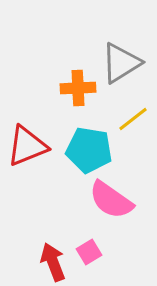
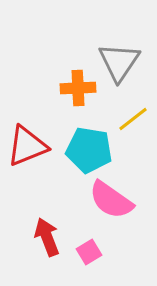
gray triangle: moved 2 px left, 1 px up; rotated 24 degrees counterclockwise
red arrow: moved 6 px left, 25 px up
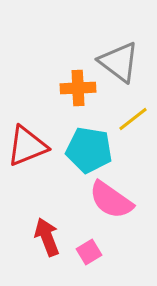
gray triangle: rotated 27 degrees counterclockwise
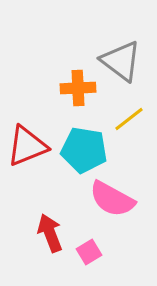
gray triangle: moved 2 px right, 1 px up
yellow line: moved 4 px left
cyan pentagon: moved 5 px left
pink semicircle: moved 1 px right, 1 px up; rotated 6 degrees counterclockwise
red arrow: moved 3 px right, 4 px up
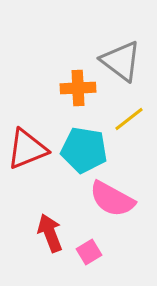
red triangle: moved 3 px down
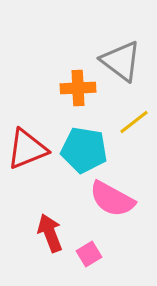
yellow line: moved 5 px right, 3 px down
pink square: moved 2 px down
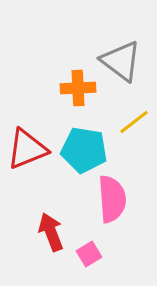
pink semicircle: rotated 123 degrees counterclockwise
red arrow: moved 1 px right, 1 px up
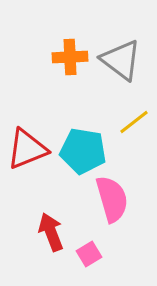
gray triangle: moved 1 px up
orange cross: moved 8 px left, 31 px up
cyan pentagon: moved 1 px left, 1 px down
pink semicircle: rotated 12 degrees counterclockwise
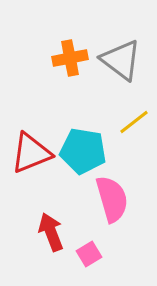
orange cross: moved 1 px down; rotated 8 degrees counterclockwise
red triangle: moved 4 px right, 4 px down
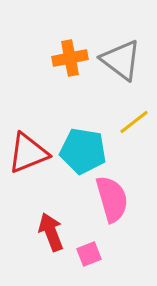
red triangle: moved 3 px left
pink square: rotated 10 degrees clockwise
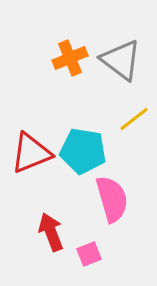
orange cross: rotated 12 degrees counterclockwise
yellow line: moved 3 px up
red triangle: moved 3 px right
